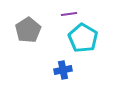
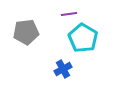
gray pentagon: moved 2 px left, 2 px down; rotated 25 degrees clockwise
blue cross: moved 1 px up; rotated 18 degrees counterclockwise
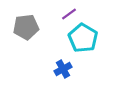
purple line: rotated 28 degrees counterclockwise
gray pentagon: moved 5 px up
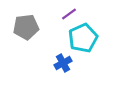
cyan pentagon: rotated 16 degrees clockwise
blue cross: moved 6 px up
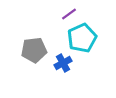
gray pentagon: moved 8 px right, 23 px down
cyan pentagon: moved 1 px left
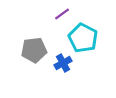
purple line: moved 7 px left
cyan pentagon: moved 1 px right; rotated 20 degrees counterclockwise
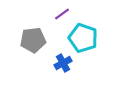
cyan pentagon: rotated 8 degrees counterclockwise
gray pentagon: moved 1 px left, 10 px up
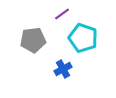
blue cross: moved 6 px down
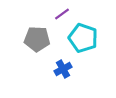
gray pentagon: moved 4 px right, 1 px up; rotated 10 degrees clockwise
